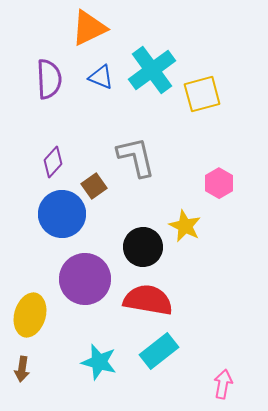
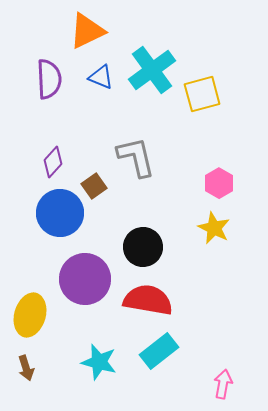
orange triangle: moved 2 px left, 3 px down
blue circle: moved 2 px left, 1 px up
yellow star: moved 29 px right, 2 px down
brown arrow: moved 4 px right, 1 px up; rotated 25 degrees counterclockwise
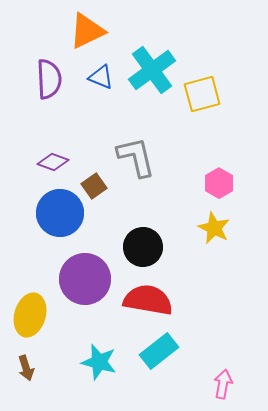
purple diamond: rotated 68 degrees clockwise
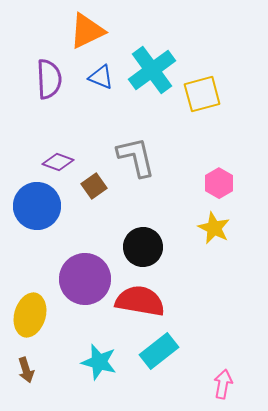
purple diamond: moved 5 px right
blue circle: moved 23 px left, 7 px up
red semicircle: moved 8 px left, 1 px down
brown arrow: moved 2 px down
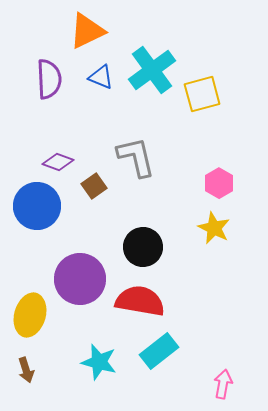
purple circle: moved 5 px left
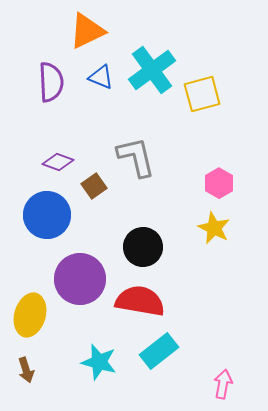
purple semicircle: moved 2 px right, 3 px down
blue circle: moved 10 px right, 9 px down
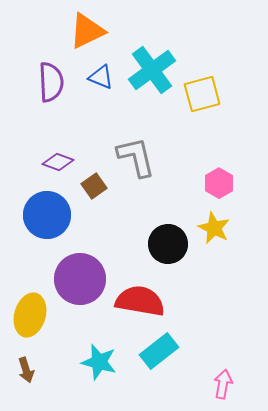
black circle: moved 25 px right, 3 px up
